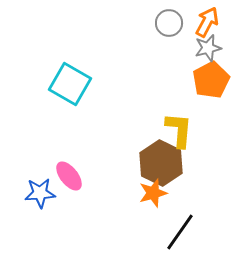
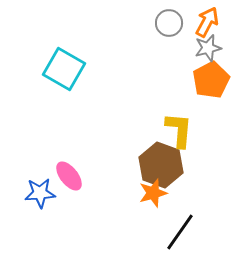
cyan square: moved 6 px left, 15 px up
brown hexagon: moved 2 px down; rotated 6 degrees counterclockwise
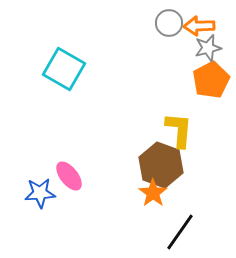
orange arrow: moved 8 px left, 4 px down; rotated 120 degrees counterclockwise
orange star: rotated 20 degrees counterclockwise
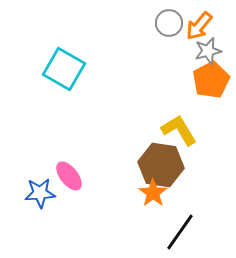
orange arrow: rotated 48 degrees counterclockwise
gray star: moved 3 px down
yellow L-shape: rotated 36 degrees counterclockwise
brown hexagon: rotated 12 degrees counterclockwise
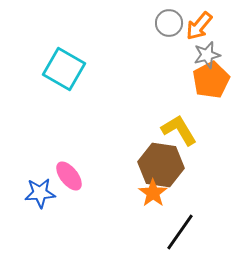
gray star: moved 1 px left, 4 px down
